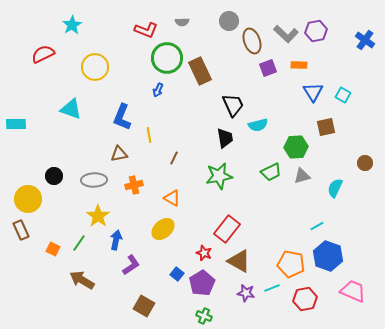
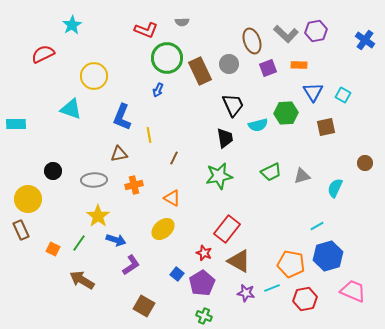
gray circle at (229, 21): moved 43 px down
yellow circle at (95, 67): moved 1 px left, 9 px down
green hexagon at (296, 147): moved 10 px left, 34 px up
black circle at (54, 176): moved 1 px left, 5 px up
blue arrow at (116, 240): rotated 96 degrees clockwise
blue hexagon at (328, 256): rotated 24 degrees clockwise
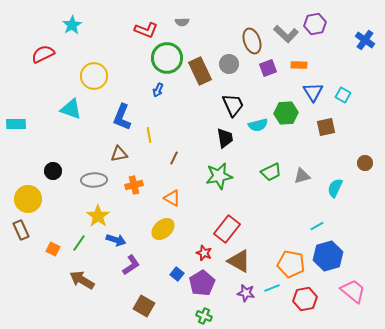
purple hexagon at (316, 31): moved 1 px left, 7 px up
pink trapezoid at (353, 291): rotated 16 degrees clockwise
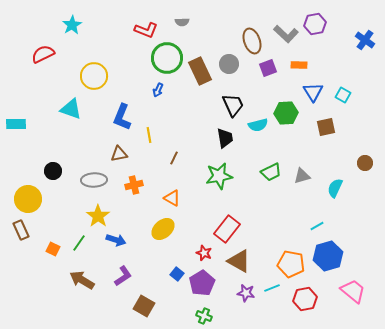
purple L-shape at (131, 265): moved 8 px left, 11 px down
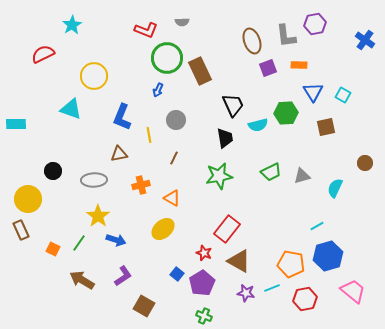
gray L-shape at (286, 34): moved 2 px down; rotated 40 degrees clockwise
gray circle at (229, 64): moved 53 px left, 56 px down
orange cross at (134, 185): moved 7 px right
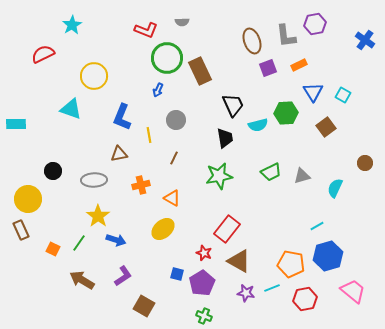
orange rectangle at (299, 65): rotated 28 degrees counterclockwise
brown square at (326, 127): rotated 24 degrees counterclockwise
blue square at (177, 274): rotated 24 degrees counterclockwise
